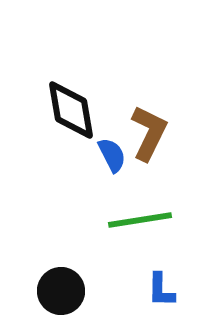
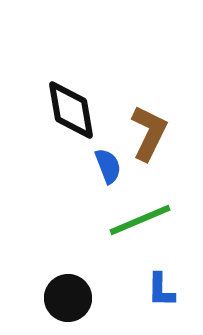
blue semicircle: moved 4 px left, 11 px down; rotated 6 degrees clockwise
green line: rotated 14 degrees counterclockwise
black circle: moved 7 px right, 7 px down
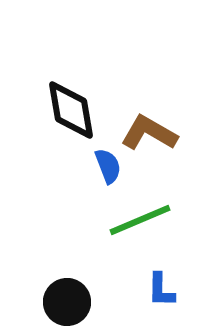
brown L-shape: rotated 86 degrees counterclockwise
black circle: moved 1 px left, 4 px down
